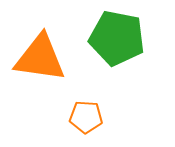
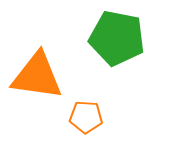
orange triangle: moved 3 px left, 18 px down
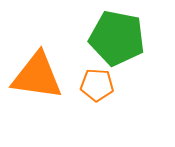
orange pentagon: moved 11 px right, 32 px up
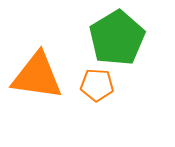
green pentagon: rotated 30 degrees clockwise
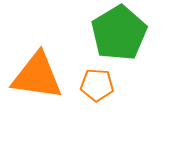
green pentagon: moved 2 px right, 5 px up
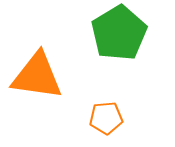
orange pentagon: moved 9 px right, 33 px down; rotated 8 degrees counterclockwise
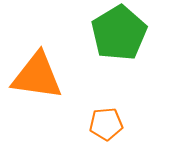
orange pentagon: moved 6 px down
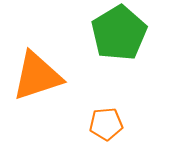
orange triangle: rotated 26 degrees counterclockwise
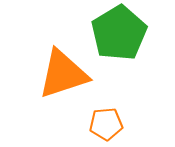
orange triangle: moved 26 px right, 2 px up
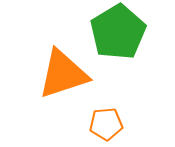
green pentagon: moved 1 px left, 1 px up
